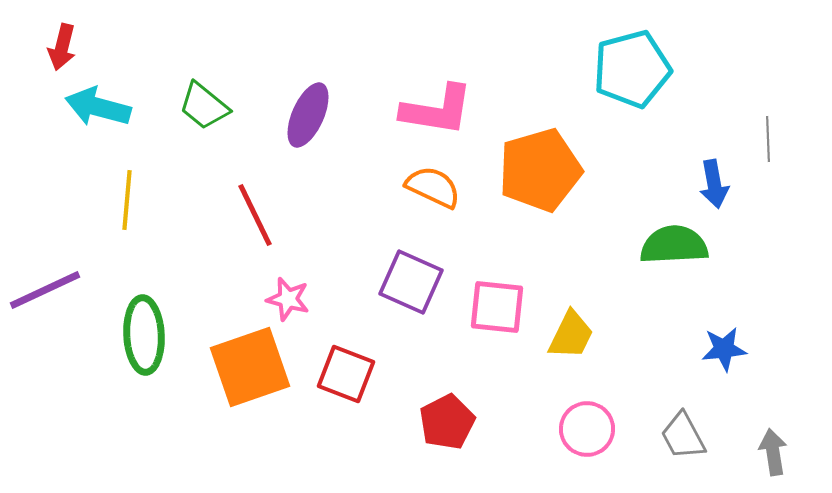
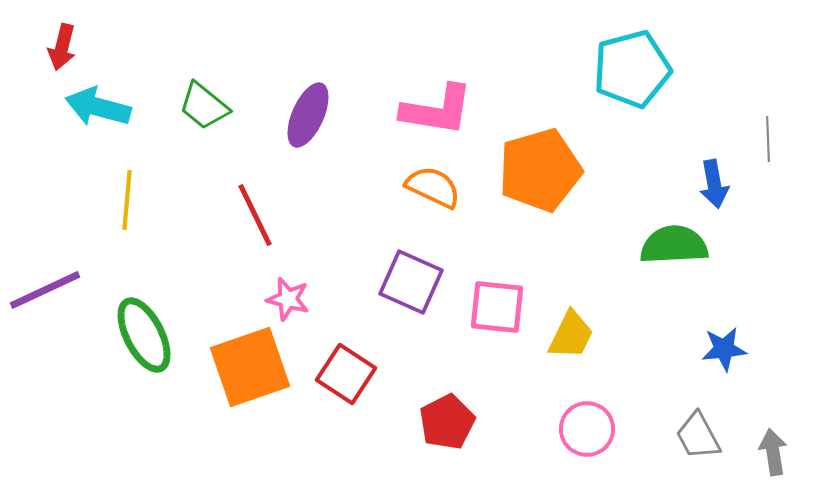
green ellipse: rotated 24 degrees counterclockwise
red square: rotated 12 degrees clockwise
gray trapezoid: moved 15 px right
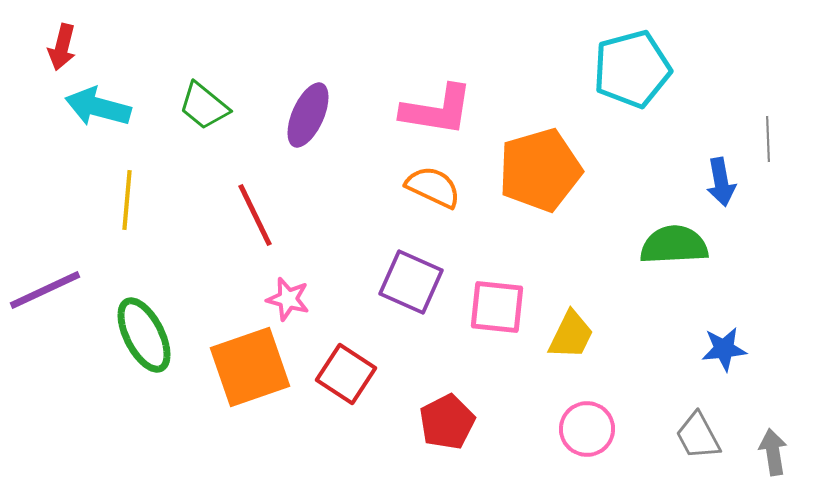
blue arrow: moved 7 px right, 2 px up
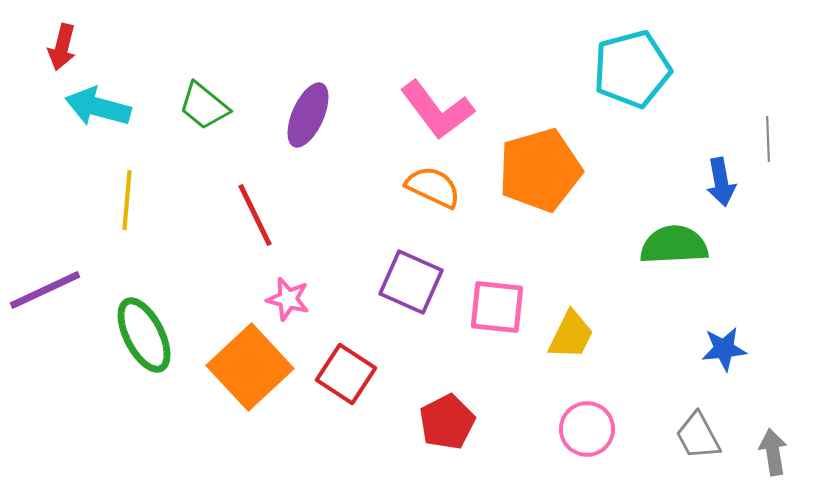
pink L-shape: rotated 44 degrees clockwise
orange square: rotated 24 degrees counterclockwise
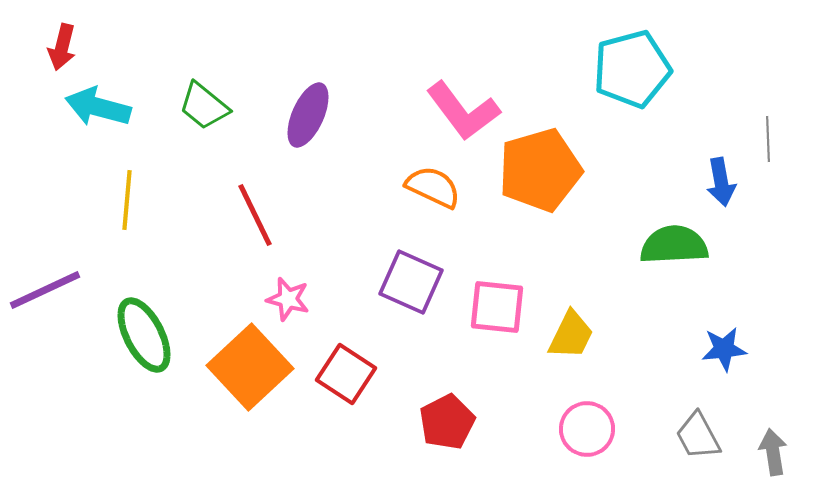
pink L-shape: moved 26 px right, 1 px down
